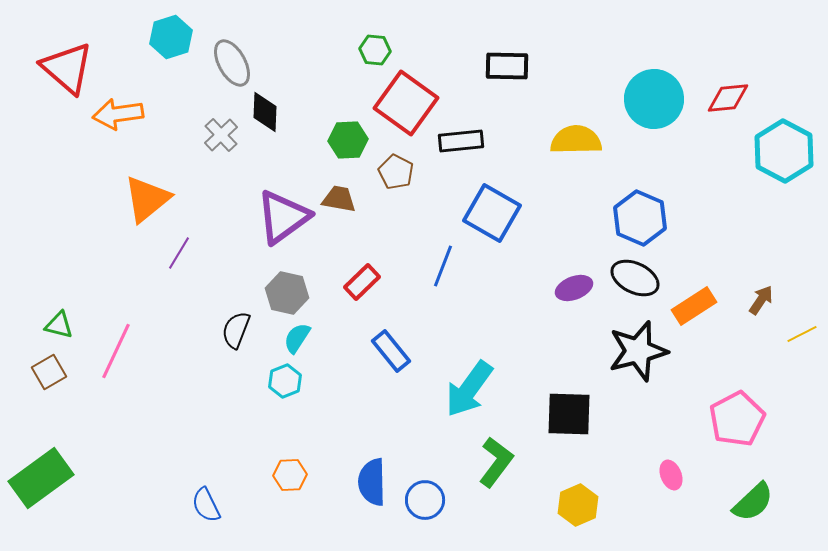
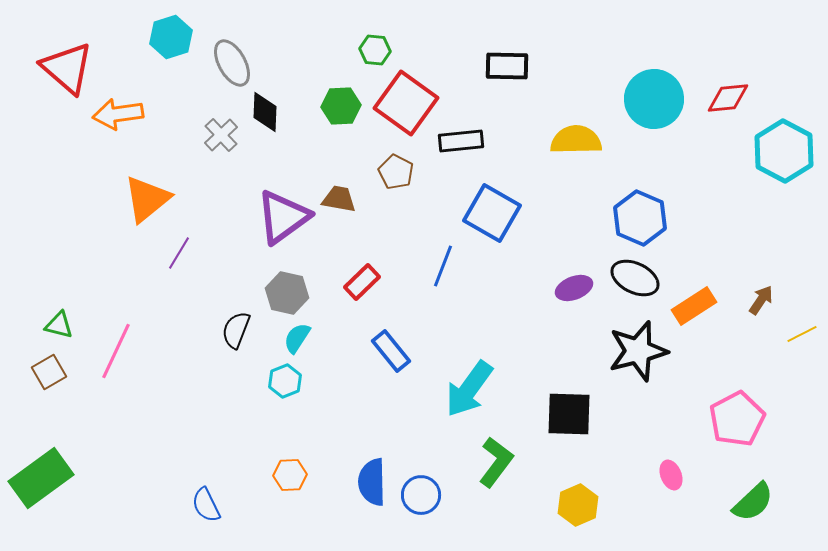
green hexagon at (348, 140): moved 7 px left, 34 px up
blue circle at (425, 500): moved 4 px left, 5 px up
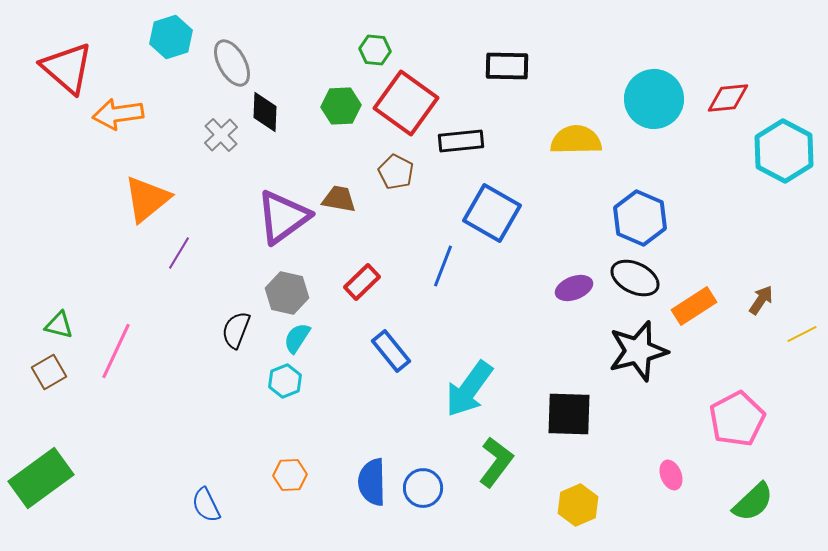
blue circle at (421, 495): moved 2 px right, 7 px up
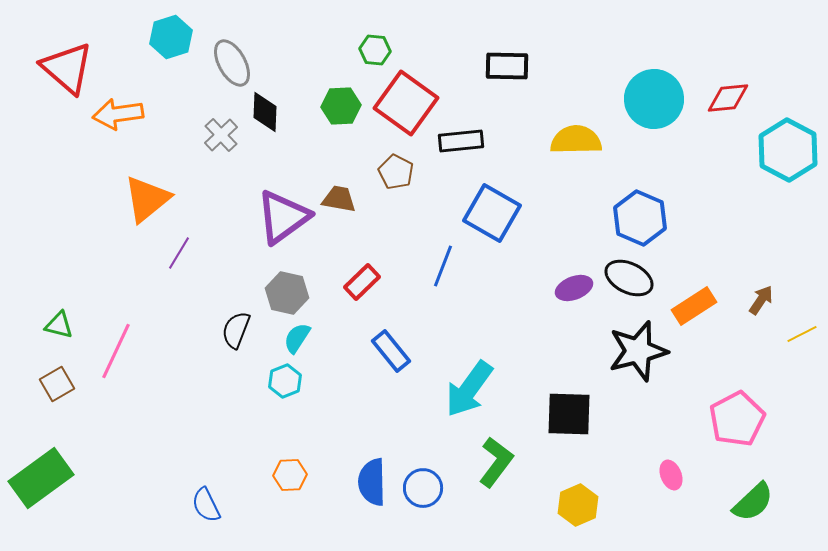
cyan hexagon at (784, 151): moved 4 px right, 1 px up
black ellipse at (635, 278): moved 6 px left
brown square at (49, 372): moved 8 px right, 12 px down
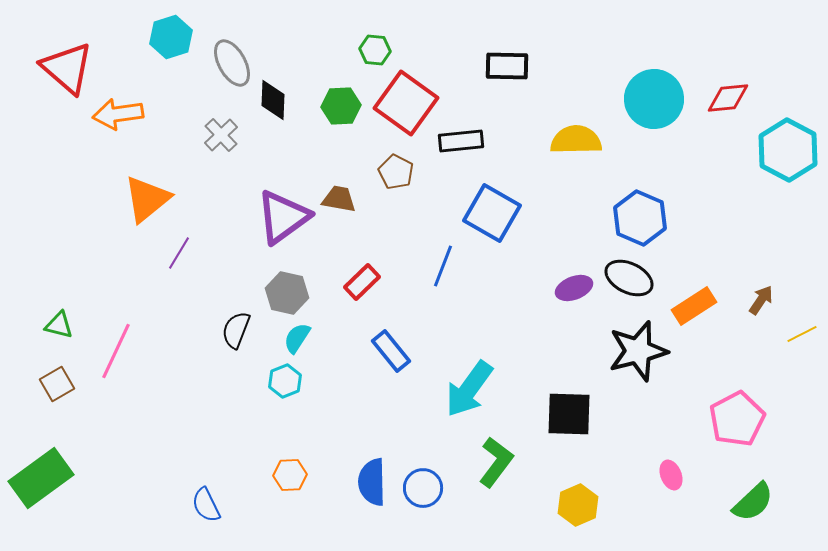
black diamond at (265, 112): moved 8 px right, 12 px up
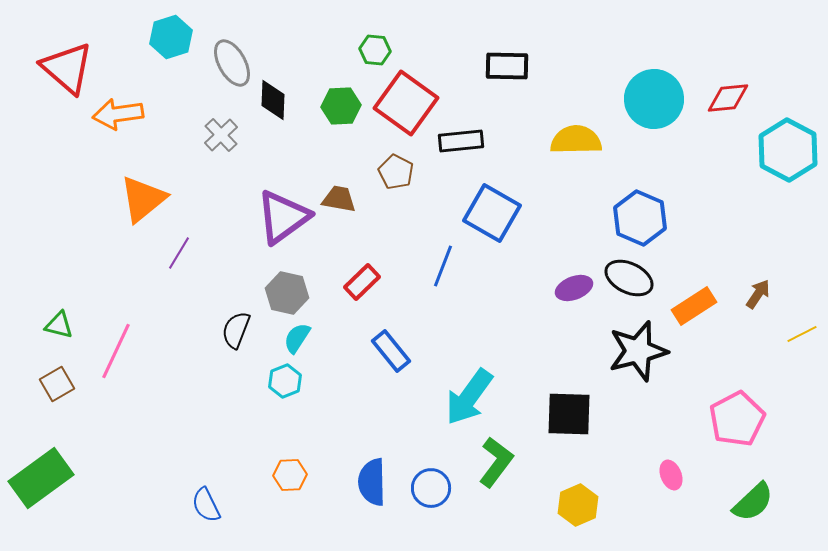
orange triangle at (147, 199): moved 4 px left
brown arrow at (761, 300): moved 3 px left, 6 px up
cyan arrow at (469, 389): moved 8 px down
blue circle at (423, 488): moved 8 px right
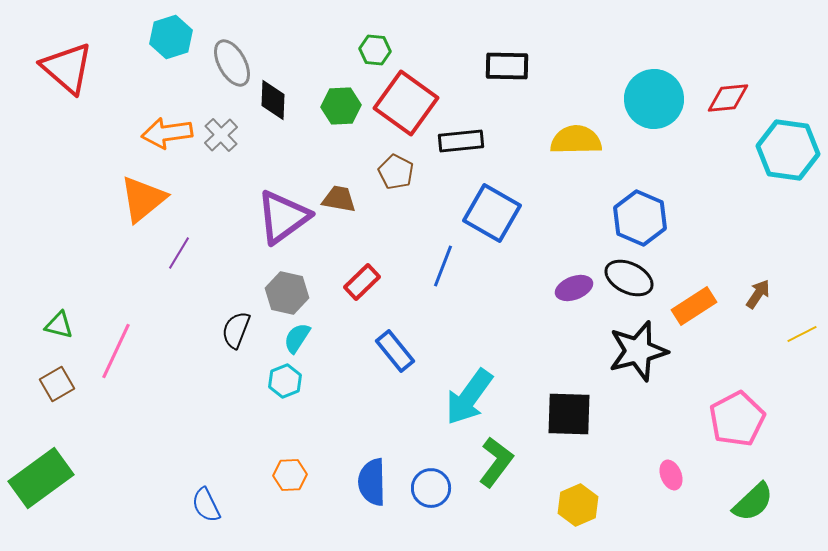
orange arrow at (118, 114): moved 49 px right, 19 px down
cyan hexagon at (788, 150): rotated 20 degrees counterclockwise
blue rectangle at (391, 351): moved 4 px right
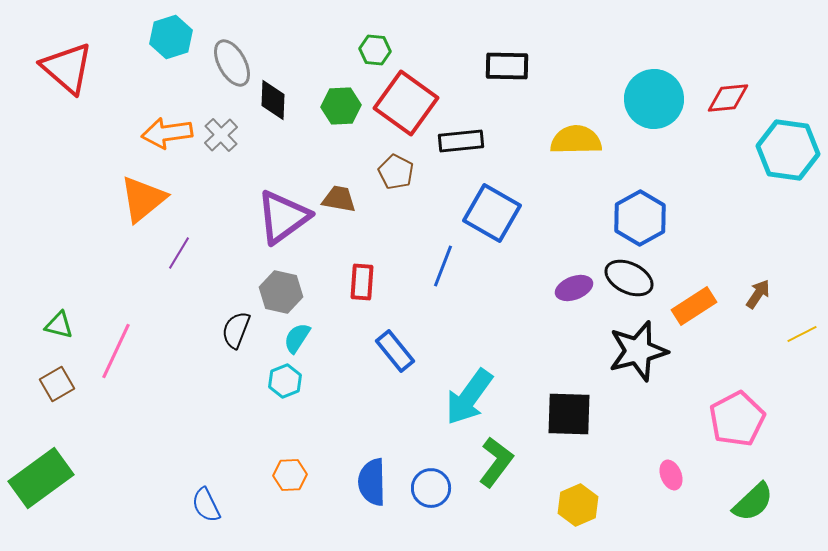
blue hexagon at (640, 218): rotated 8 degrees clockwise
red rectangle at (362, 282): rotated 42 degrees counterclockwise
gray hexagon at (287, 293): moved 6 px left, 1 px up
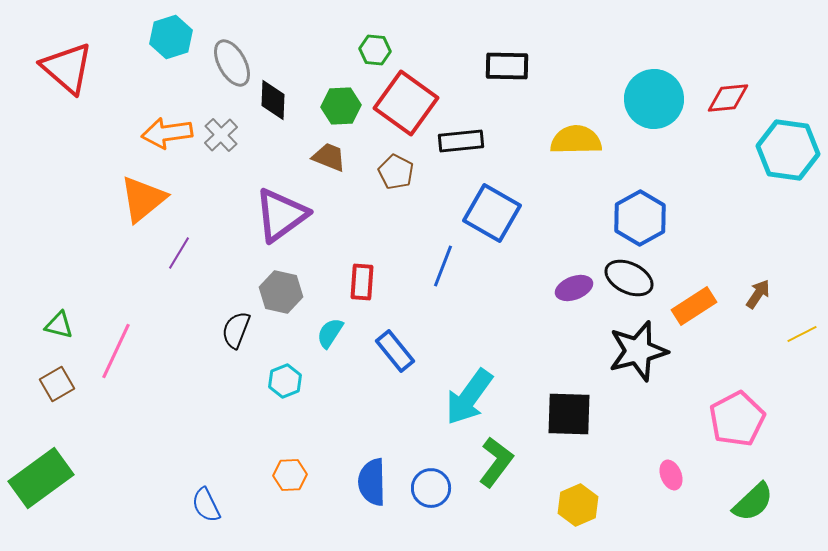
brown trapezoid at (339, 199): moved 10 px left, 42 px up; rotated 12 degrees clockwise
purple triangle at (283, 217): moved 2 px left, 2 px up
cyan semicircle at (297, 338): moved 33 px right, 5 px up
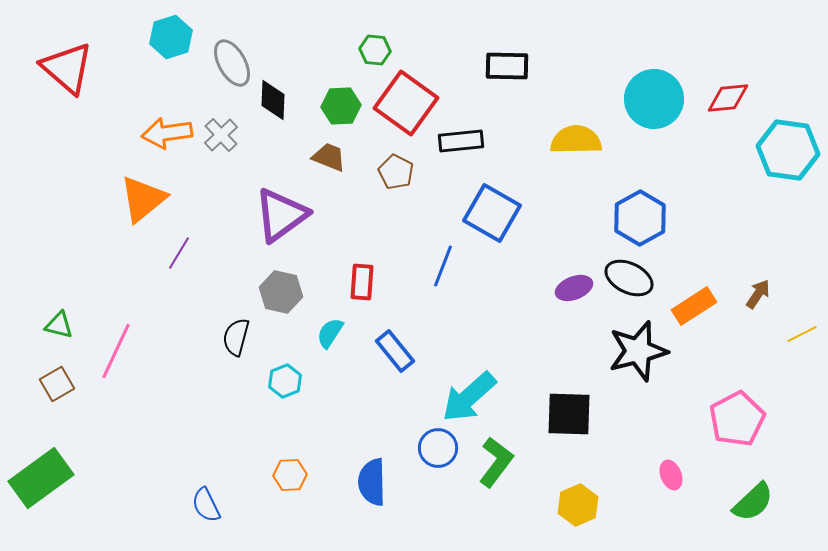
black semicircle at (236, 330): moved 7 px down; rotated 6 degrees counterclockwise
cyan arrow at (469, 397): rotated 12 degrees clockwise
blue circle at (431, 488): moved 7 px right, 40 px up
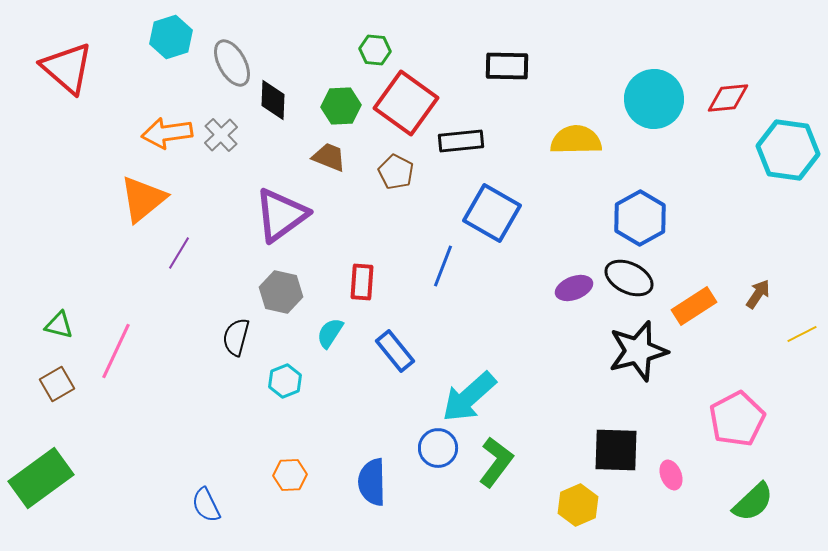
black square at (569, 414): moved 47 px right, 36 px down
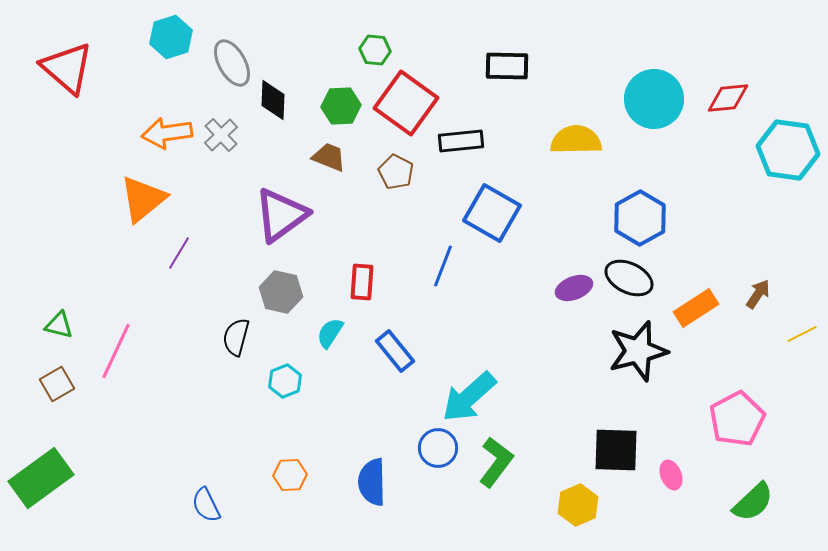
orange rectangle at (694, 306): moved 2 px right, 2 px down
